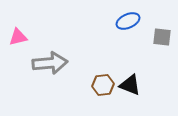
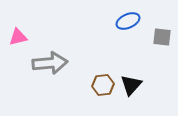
black triangle: moved 1 px right; rotated 50 degrees clockwise
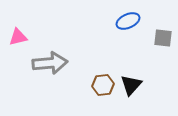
gray square: moved 1 px right, 1 px down
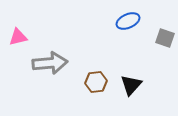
gray square: moved 2 px right; rotated 12 degrees clockwise
brown hexagon: moved 7 px left, 3 px up
